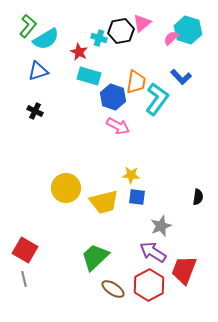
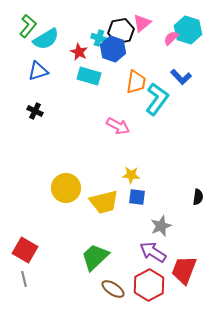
blue hexagon: moved 48 px up
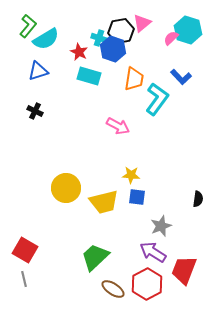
orange trapezoid: moved 2 px left, 3 px up
black semicircle: moved 2 px down
red hexagon: moved 2 px left, 1 px up
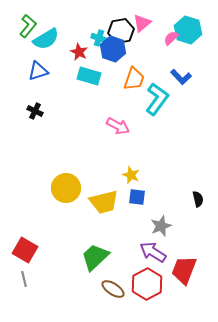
orange trapezoid: rotated 10 degrees clockwise
yellow star: rotated 18 degrees clockwise
black semicircle: rotated 21 degrees counterclockwise
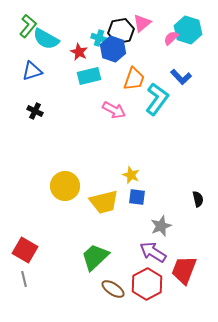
cyan semicircle: rotated 60 degrees clockwise
blue triangle: moved 6 px left
cyan rectangle: rotated 30 degrees counterclockwise
pink arrow: moved 4 px left, 16 px up
yellow circle: moved 1 px left, 2 px up
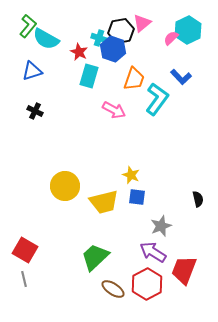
cyan hexagon: rotated 16 degrees clockwise
cyan rectangle: rotated 60 degrees counterclockwise
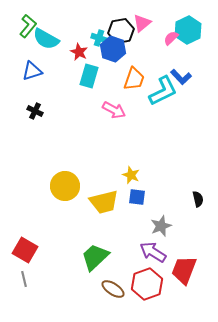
cyan L-shape: moved 6 px right, 8 px up; rotated 28 degrees clockwise
red hexagon: rotated 8 degrees clockwise
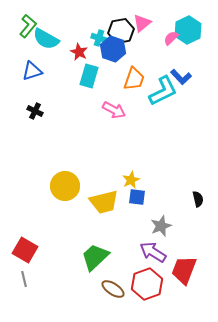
yellow star: moved 5 px down; rotated 24 degrees clockwise
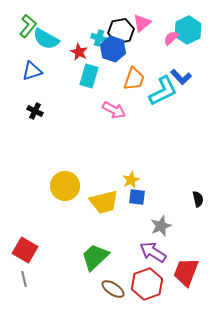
red trapezoid: moved 2 px right, 2 px down
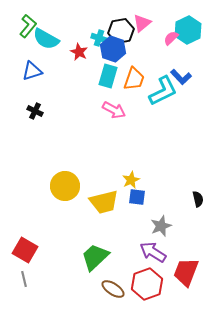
cyan rectangle: moved 19 px right
